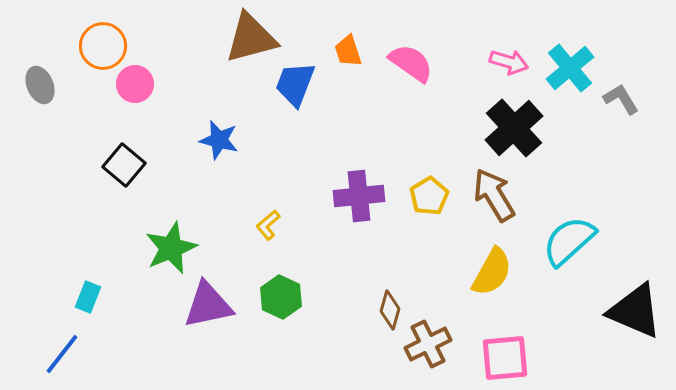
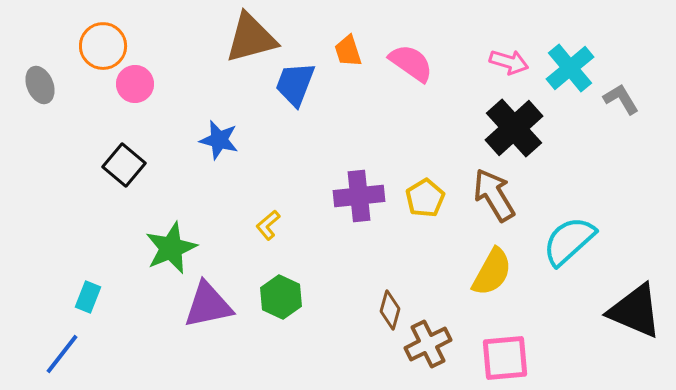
yellow pentagon: moved 4 px left, 2 px down
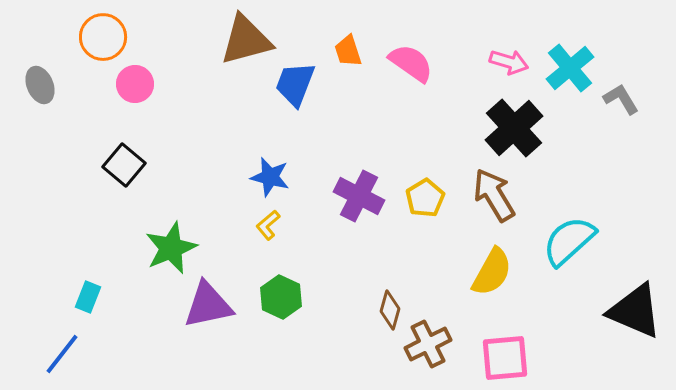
brown triangle: moved 5 px left, 2 px down
orange circle: moved 9 px up
blue star: moved 51 px right, 37 px down
purple cross: rotated 33 degrees clockwise
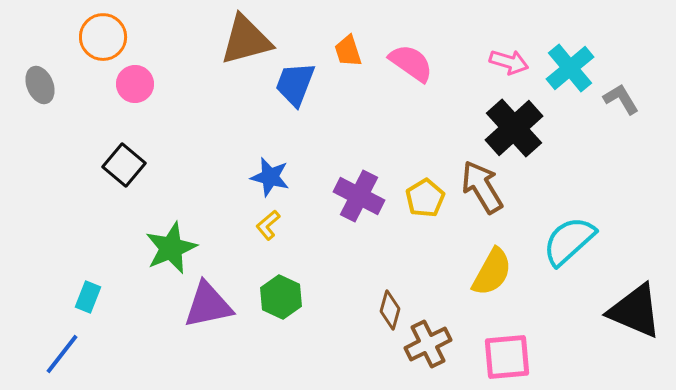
brown arrow: moved 12 px left, 8 px up
pink square: moved 2 px right, 1 px up
